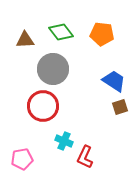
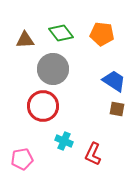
green diamond: moved 1 px down
brown square: moved 3 px left, 2 px down; rotated 28 degrees clockwise
red L-shape: moved 8 px right, 3 px up
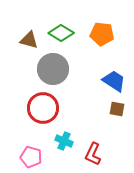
green diamond: rotated 20 degrees counterclockwise
brown triangle: moved 4 px right; rotated 18 degrees clockwise
red circle: moved 2 px down
pink pentagon: moved 9 px right, 2 px up; rotated 25 degrees clockwise
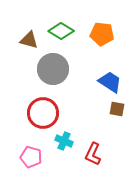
green diamond: moved 2 px up
blue trapezoid: moved 4 px left, 1 px down
red circle: moved 5 px down
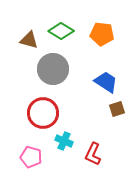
blue trapezoid: moved 4 px left
brown square: rotated 28 degrees counterclockwise
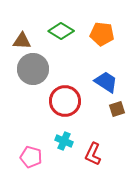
brown triangle: moved 7 px left, 1 px down; rotated 12 degrees counterclockwise
gray circle: moved 20 px left
red circle: moved 22 px right, 12 px up
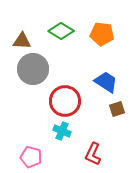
cyan cross: moved 2 px left, 10 px up
